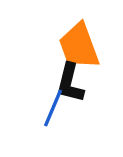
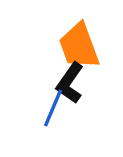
black L-shape: rotated 21 degrees clockwise
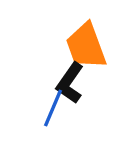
orange trapezoid: moved 7 px right
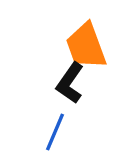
blue line: moved 2 px right, 24 px down
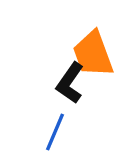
orange trapezoid: moved 7 px right, 8 px down
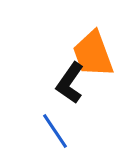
blue line: moved 1 px up; rotated 57 degrees counterclockwise
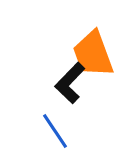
black L-shape: rotated 9 degrees clockwise
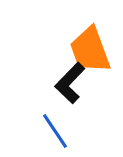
orange trapezoid: moved 3 px left, 4 px up
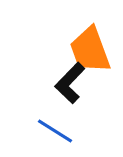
blue line: rotated 24 degrees counterclockwise
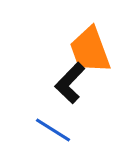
blue line: moved 2 px left, 1 px up
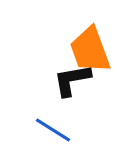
black L-shape: moved 2 px right, 3 px up; rotated 36 degrees clockwise
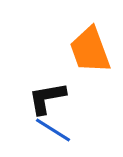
black L-shape: moved 25 px left, 18 px down
